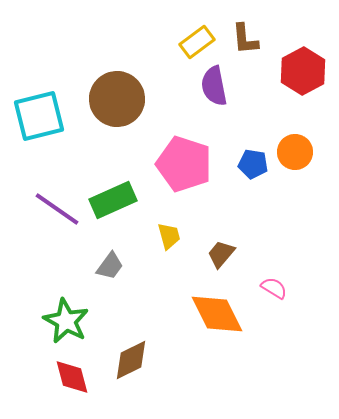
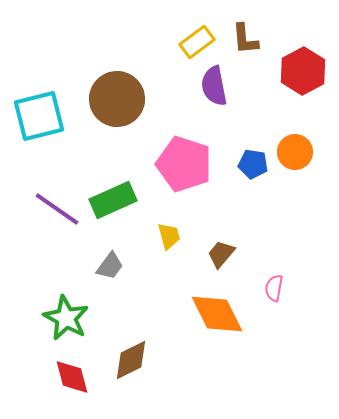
pink semicircle: rotated 112 degrees counterclockwise
green star: moved 3 px up
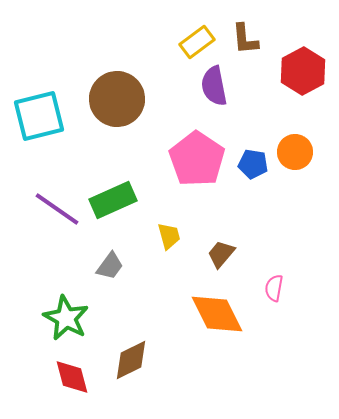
pink pentagon: moved 13 px right, 5 px up; rotated 16 degrees clockwise
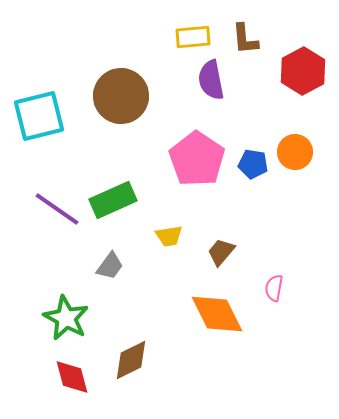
yellow rectangle: moved 4 px left, 5 px up; rotated 32 degrees clockwise
purple semicircle: moved 3 px left, 6 px up
brown circle: moved 4 px right, 3 px up
yellow trapezoid: rotated 96 degrees clockwise
brown trapezoid: moved 2 px up
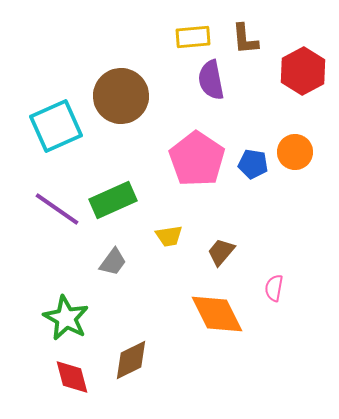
cyan square: moved 17 px right, 10 px down; rotated 10 degrees counterclockwise
gray trapezoid: moved 3 px right, 4 px up
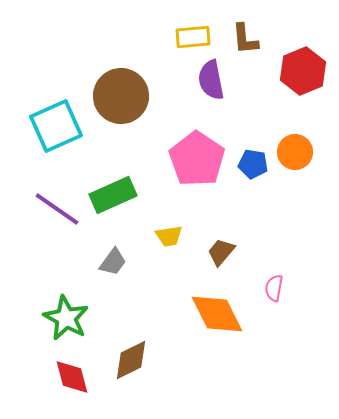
red hexagon: rotated 6 degrees clockwise
green rectangle: moved 5 px up
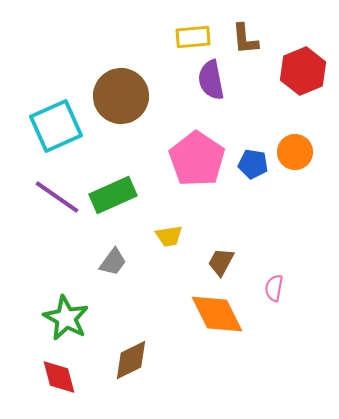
purple line: moved 12 px up
brown trapezoid: moved 10 px down; rotated 12 degrees counterclockwise
red diamond: moved 13 px left
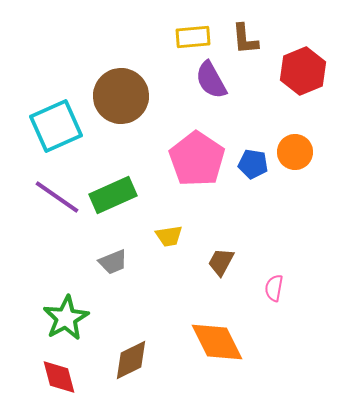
purple semicircle: rotated 18 degrees counterclockwise
gray trapezoid: rotated 32 degrees clockwise
orange diamond: moved 28 px down
green star: rotated 15 degrees clockwise
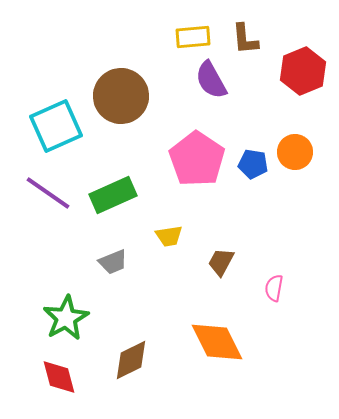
purple line: moved 9 px left, 4 px up
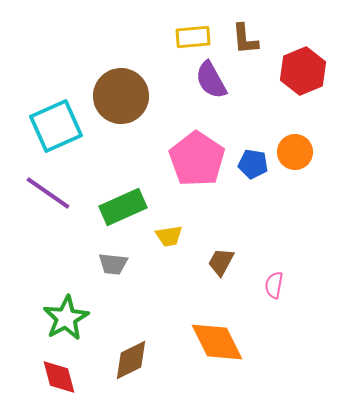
green rectangle: moved 10 px right, 12 px down
gray trapezoid: moved 2 px down; rotated 28 degrees clockwise
pink semicircle: moved 3 px up
